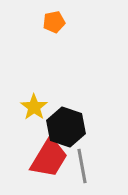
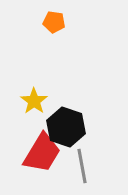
orange pentagon: rotated 20 degrees clockwise
yellow star: moved 6 px up
red trapezoid: moved 7 px left, 5 px up
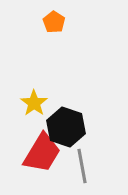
orange pentagon: rotated 25 degrees clockwise
yellow star: moved 2 px down
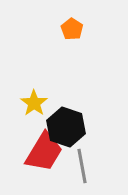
orange pentagon: moved 18 px right, 7 px down
red trapezoid: moved 2 px right, 1 px up
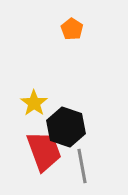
red trapezoid: moved 1 px up; rotated 51 degrees counterclockwise
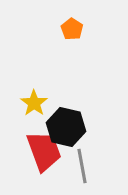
black hexagon: rotated 6 degrees counterclockwise
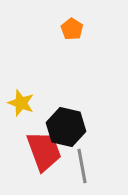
yellow star: moved 13 px left; rotated 16 degrees counterclockwise
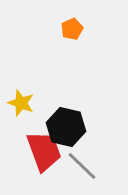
orange pentagon: rotated 15 degrees clockwise
gray line: rotated 36 degrees counterclockwise
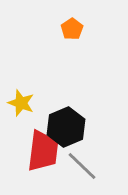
orange pentagon: rotated 10 degrees counterclockwise
black hexagon: rotated 24 degrees clockwise
red trapezoid: moved 1 px left; rotated 27 degrees clockwise
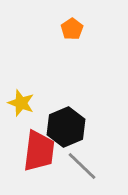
red trapezoid: moved 4 px left
